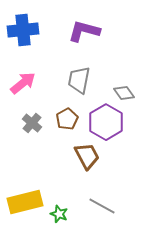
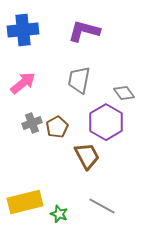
brown pentagon: moved 10 px left, 8 px down
gray cross: rotated 30 degrees clockwise
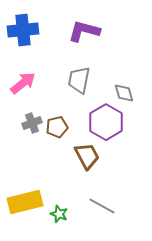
gray diamond: rotated 20 degrees clockwise
brown pentagon: rotated 15 degrees clockwise
